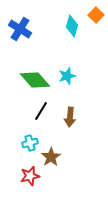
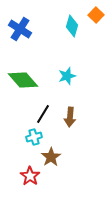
green diamond: moved 12 px left
black line: moved 2 px right, 3 px down
cyan cross: moved 4 px right, 6 px up
red star: rotated 24 degrees counterclockwise
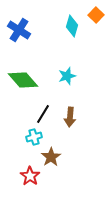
blue cross: moved 1 px left, 1 px down
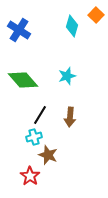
black line: moved 3 px left, 1 px down
brown star: moved 3 px left, 2 px up; rotated 18 degrees counterclockwise
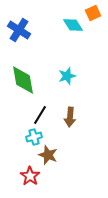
orange square: moved 3 px left, 2 px up; rotated 21 degrees clockwise
cyan diamond: moved 1 px right, 1 px up; rotated 50 degrees counterclockwise
green diamond: rotated 32 degrees clockwise
